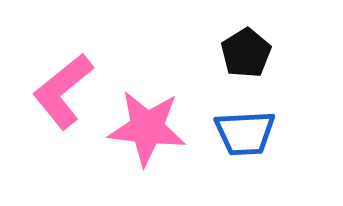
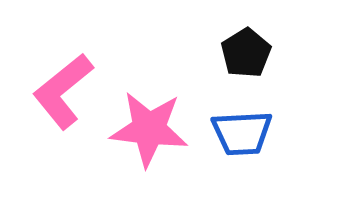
pink star: moved 2 px right, 1 px down
blue trapezoid: moved 3 px left
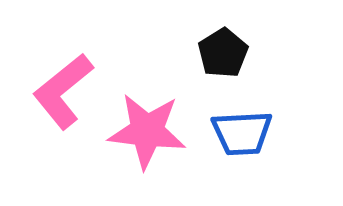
black pentagon: moved 23 px left
pink star: moved 2 px left, 2 px down
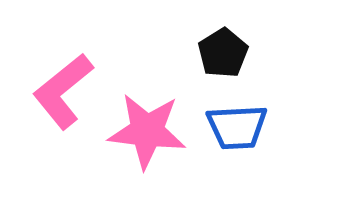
blue trapezoid: moved 5 px left, 6 px up
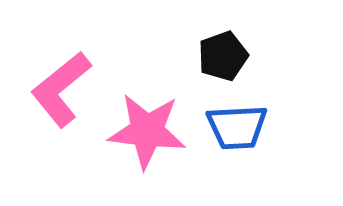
black pentagon: moved 3 px down; rotated 12 degrees clockwise
pink L-shape: moved 2 px left, 2 px up
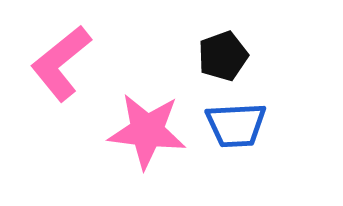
pink L-shape: moved 26 px up
blue trapezoid: moved 1 px left, 2 px up
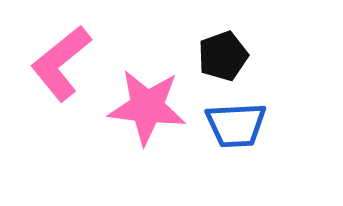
pink star: moved 24 px up
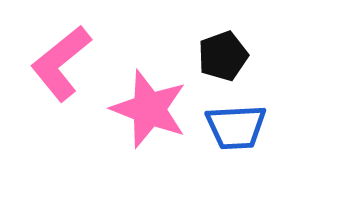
pink star: moved 2 px right, 2 px down; rotated 14 degrees clockwise
blue trapezoid: moved 2 px down
